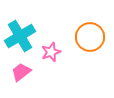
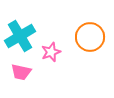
pink trapezoid: rotated 130 degrees counterclockwise
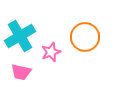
orange circle: moved 5 px left
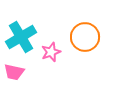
cyan cross: moved 1 px right, 1 px down
pink trapezoid: moved 7 px left
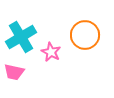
orange circle: moved 2 px up
pink star: rotated 24 degrees counterclockwise
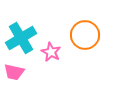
cyan cross: moved 1 px down
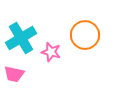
pink star: rotated 12 degrees counterclockwise
pink trapezoid: moved 2 px down
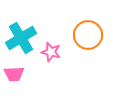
orange circle: moved 3 px right
pink trapezoid: rotated 15 degrees counterclockwise
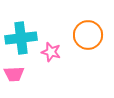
cyan cross: rotated 24 degrees clockwise
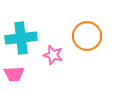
orange circle: moved 1 px left, 1 px down
pink star: moved 2 px right, 3 px down
